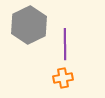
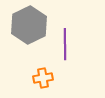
orange cross: moved 20 px left
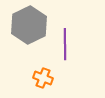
orange cross: rotated 30 degrees clockwise
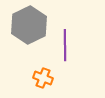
purple line: moved 1 px down
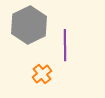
orange cross: moved 1 px left, 4 px up; rotated 30 degrees clockwise
